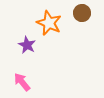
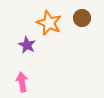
brown circle: moved 5 px down
pink arrow: rotated 30 degrees clockwise
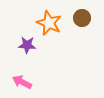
purple star: rotated 24 degrees counterclockwise
pink arrow: rotated 54 degrees counterclockwise
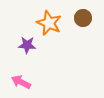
brown circle: moved 1 px right
pink arrow: moved 1 px left
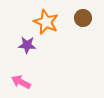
orange star: moved 3 px left, 1 px up
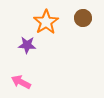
orange star: rotated 15 degrees clockwise
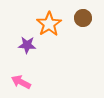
orange star: moved 3 px right, 2 px down
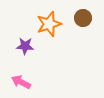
orange star: rotated 15 degrees clockwise
purple star: moved 2 px left, 1 px down
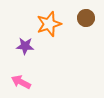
brown circle: moved 3 px right
